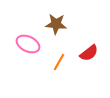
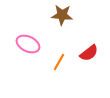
brown star: moved 6 px right, 9 px up
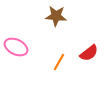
brown star: moved 6 px left, 1 px down
pink ellipse: moved 12 px left, 3 px down
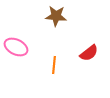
orange line: moved 5 px left, 3 px down; rotated 24 degrees counterclockwise
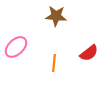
pink ellipse: rotated 70 degrees counterclockwise
orange line: moved 2 px up
